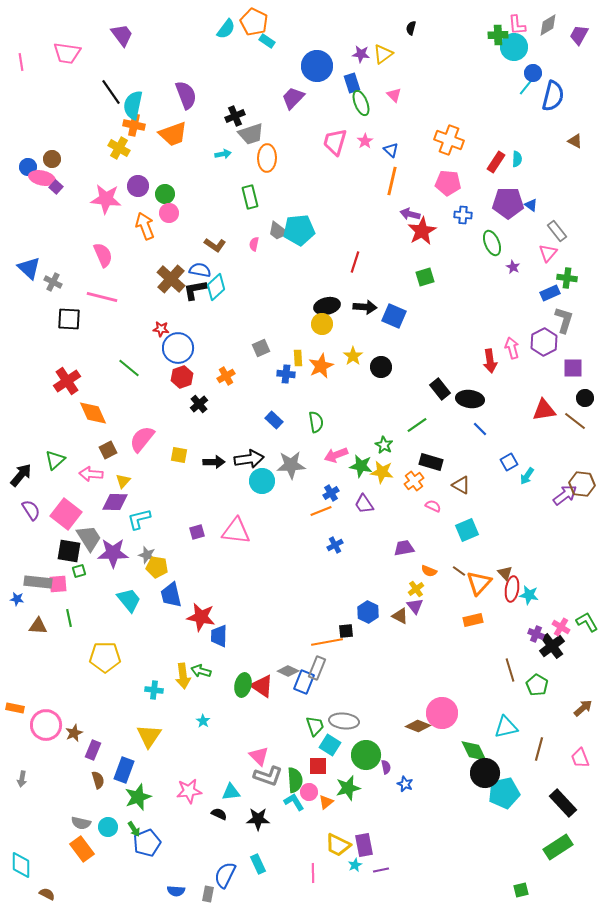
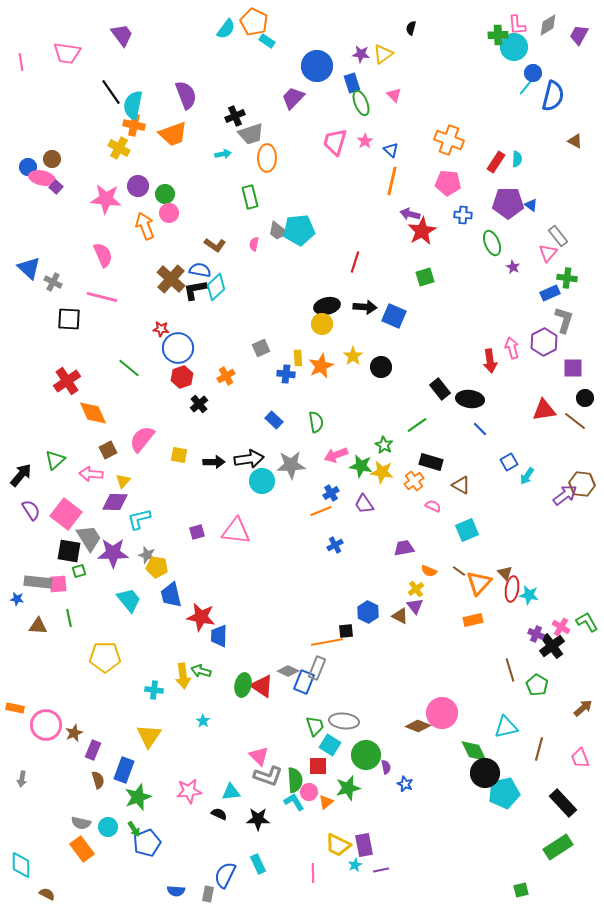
gray rectangle at (557, 231): moved 1 px right, 5 px down
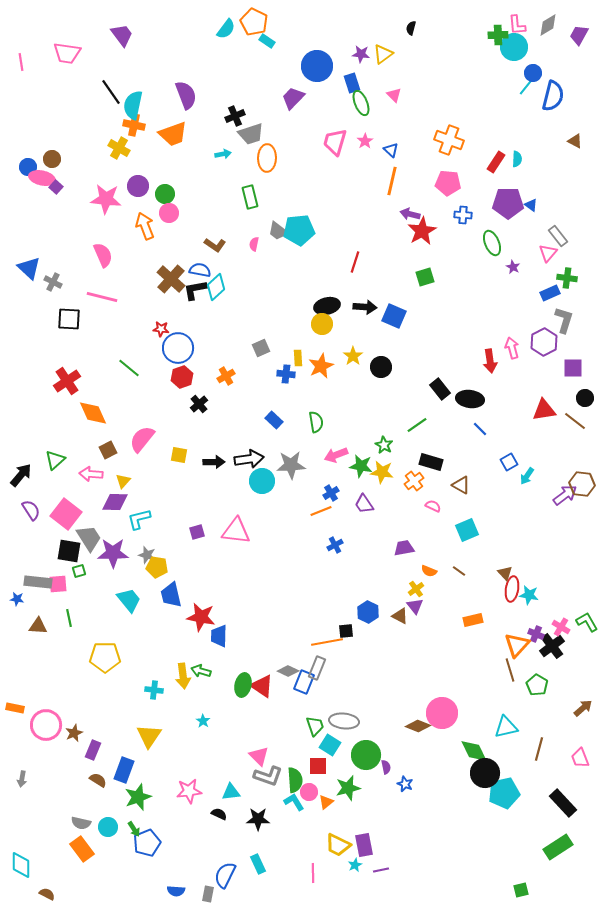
orange triangle at (479, 583): moved 38 px right, 62 px down
brown semicircle at (98, 780): rotated 42 degrees counterclockwise
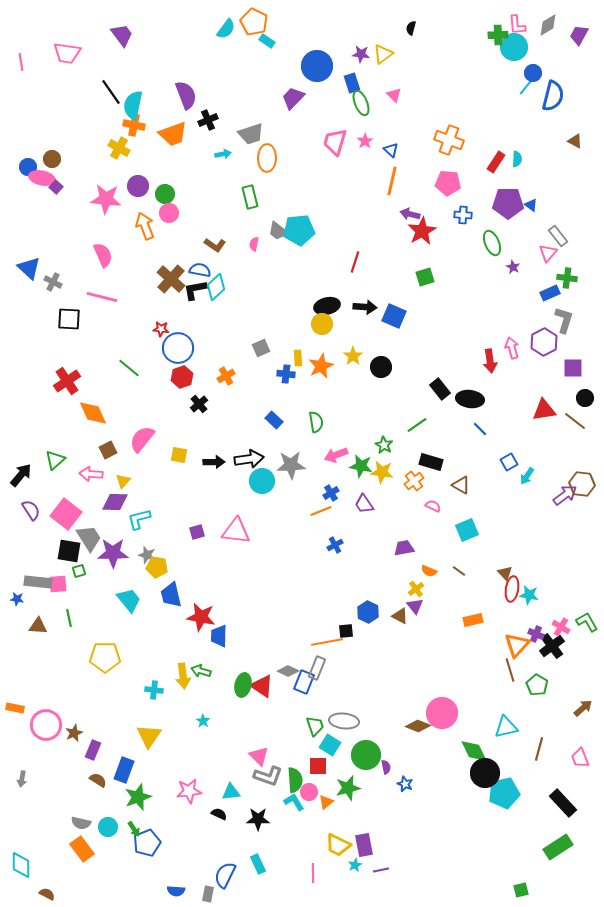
black cross at (235, 116): moved 27 px left, 4 px down
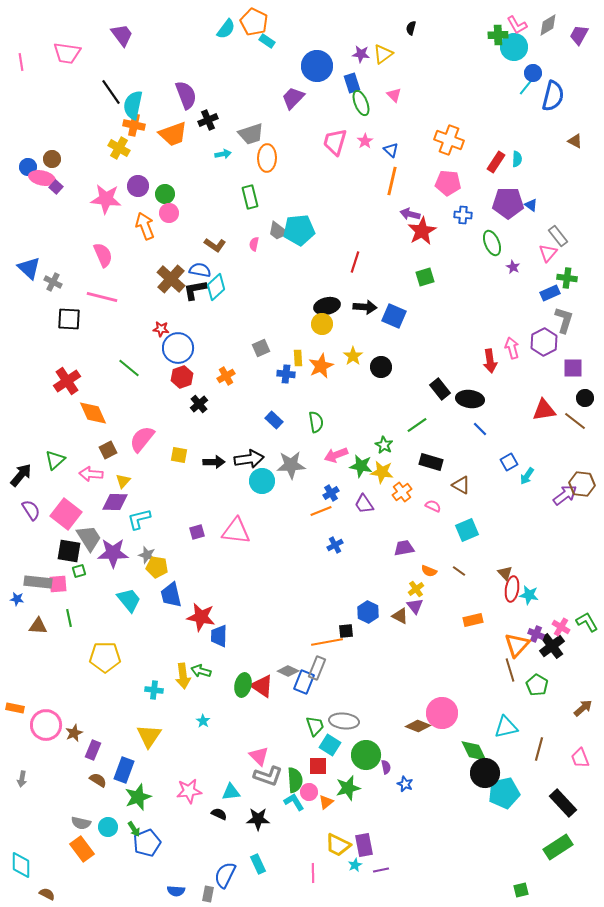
pink L-shape at (517, 25): rotated 25 degrees counterclockwise
orange cross at (414, 481): moved 12 px left, 11 px down
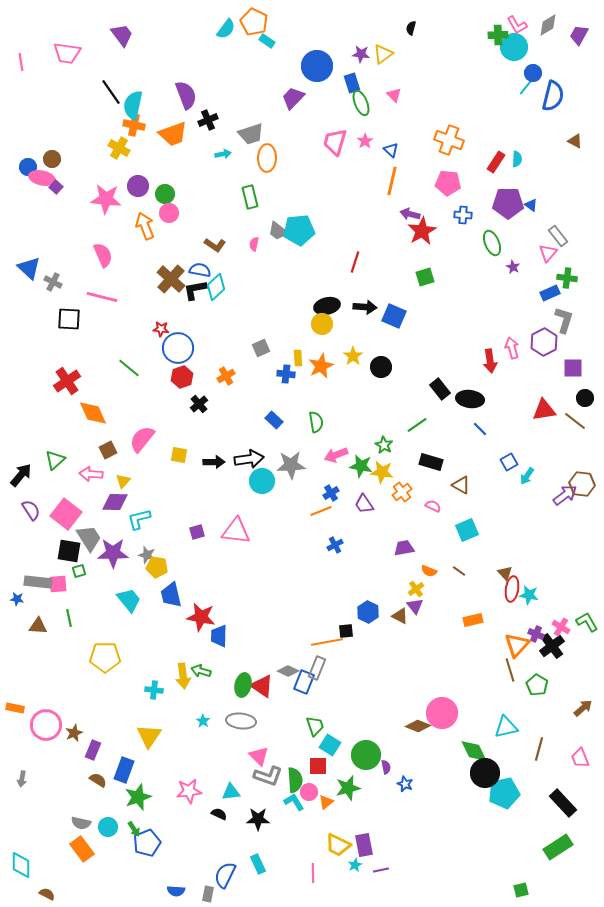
gray ellipse at (344, 721): moved 103 px left
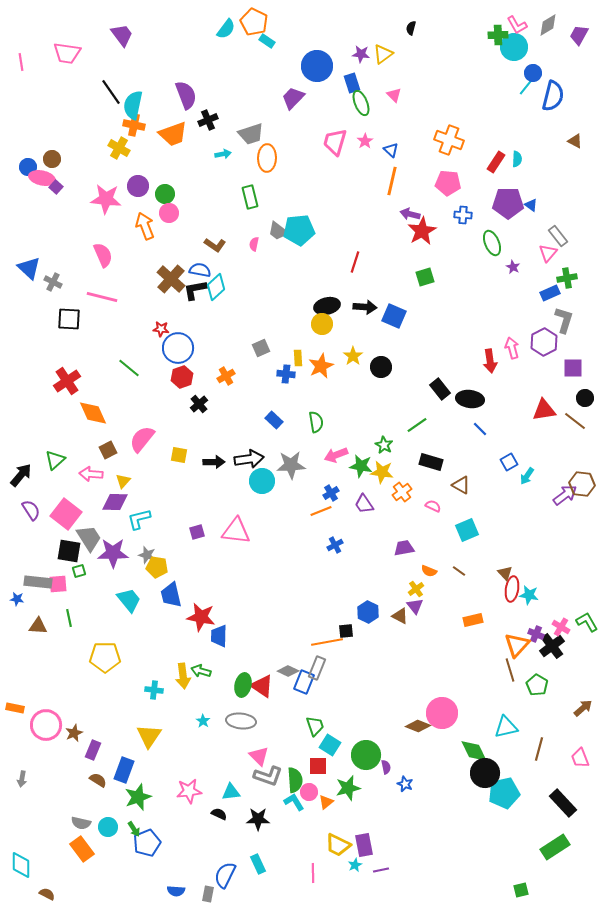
green cross at (567, 278): rotated 18 degrees counterclockwise
green rectangle at (558, 847): moved 3 px left
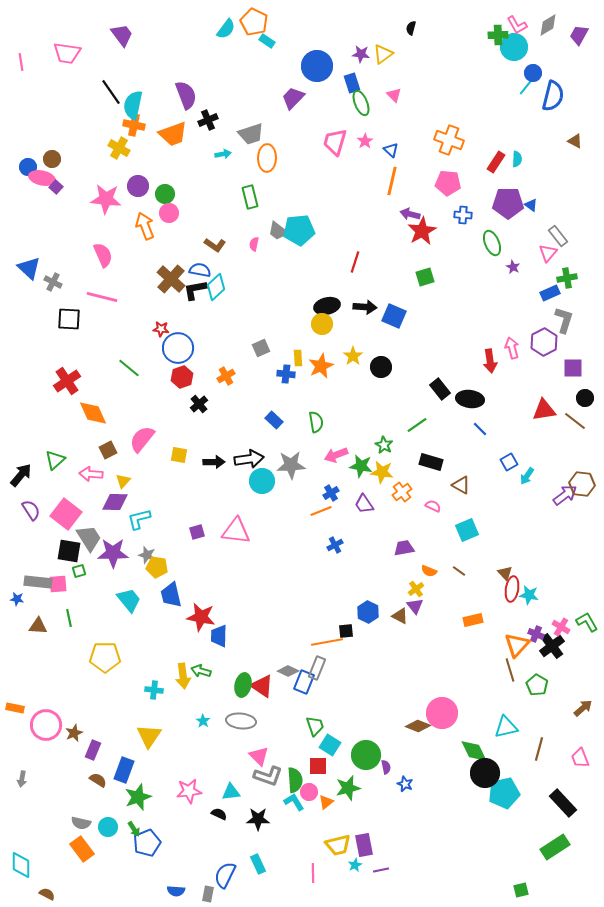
yellow trapezoid at (338, 845): rotated 40 degrees counterclockwise
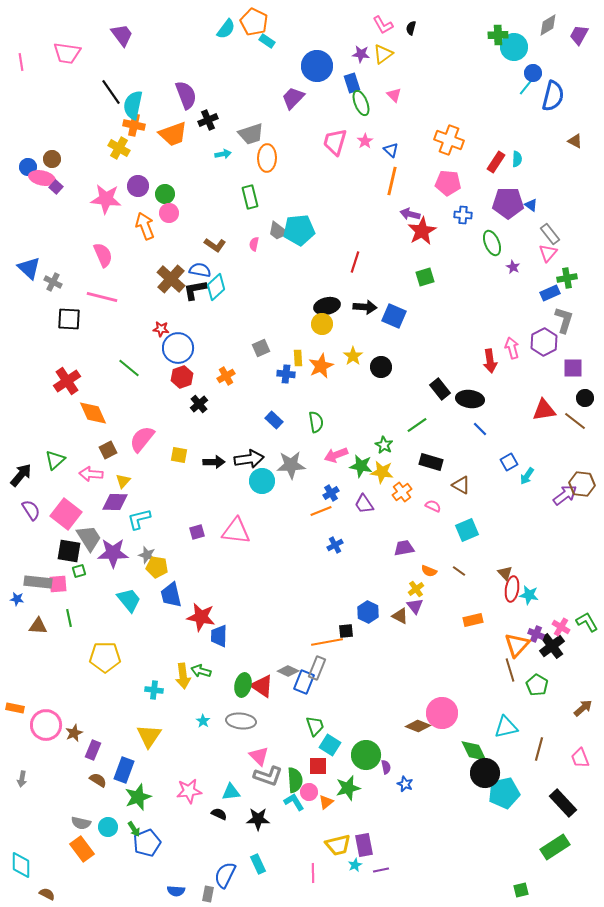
pink L-shape at (517, 25): moved 134 px left
gray rectangle at (558, 236): moved 8 px left, 2 px up
